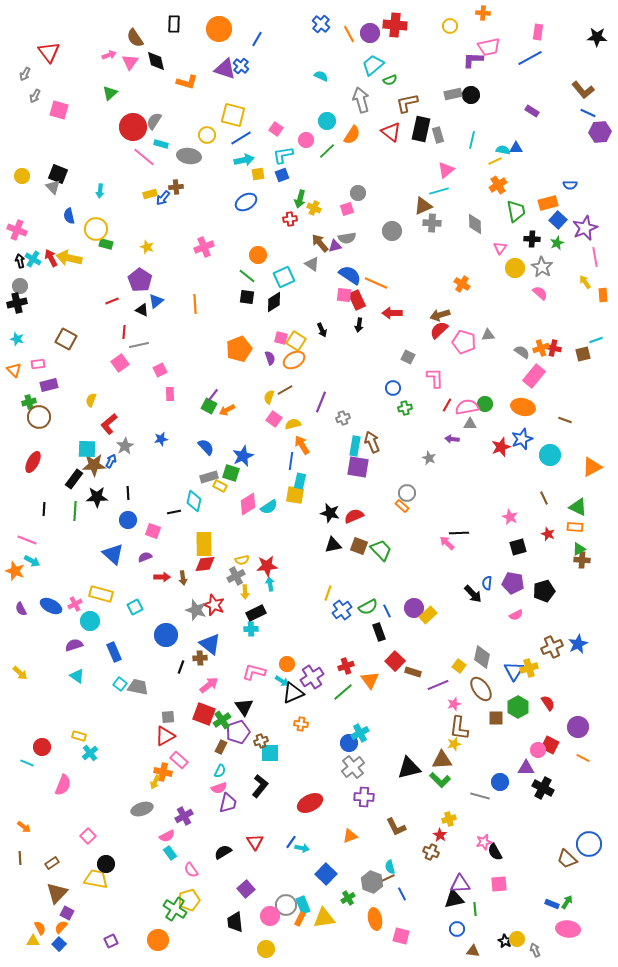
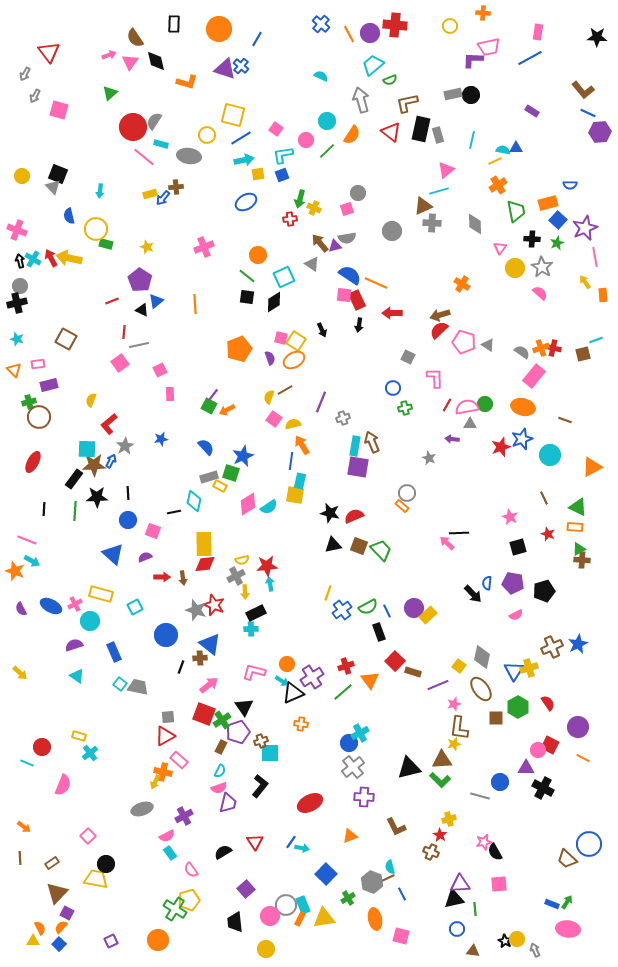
gray triangle at (488, 335): moved 10 px down; rotated 40 degrees clockwise
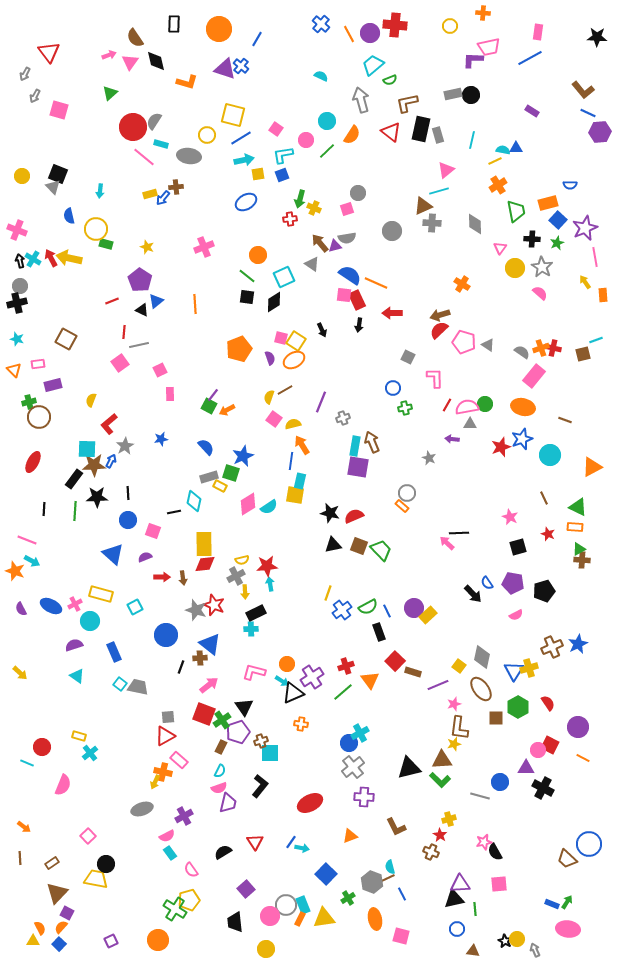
purple rectangle at (49, 385): moved 4 px right
blue semicircle at (487, 583): rotated 40 degrees counterclockwise
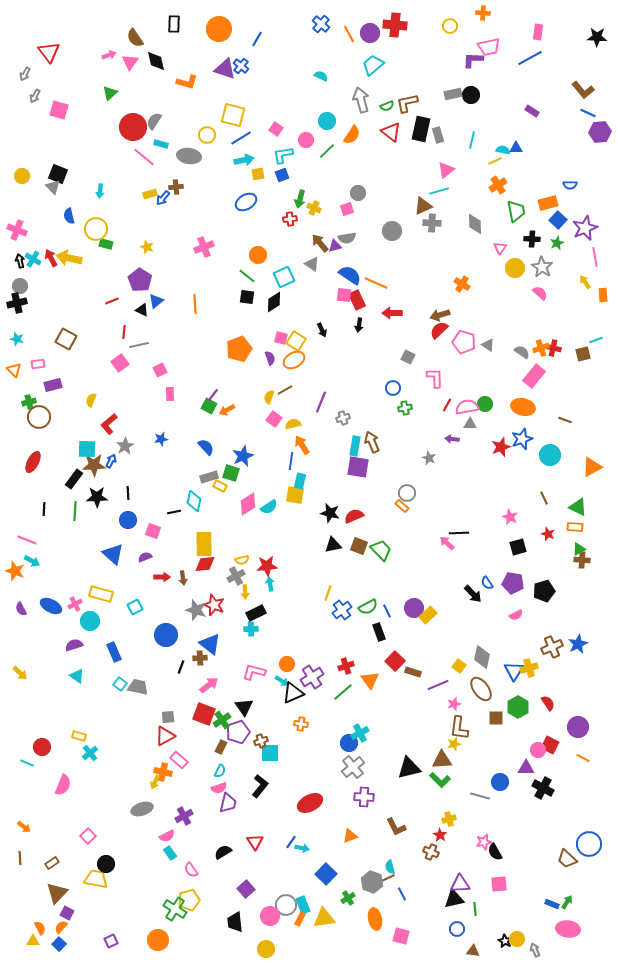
green semicircle at (390, 80): moved 3 px left, 26 px down
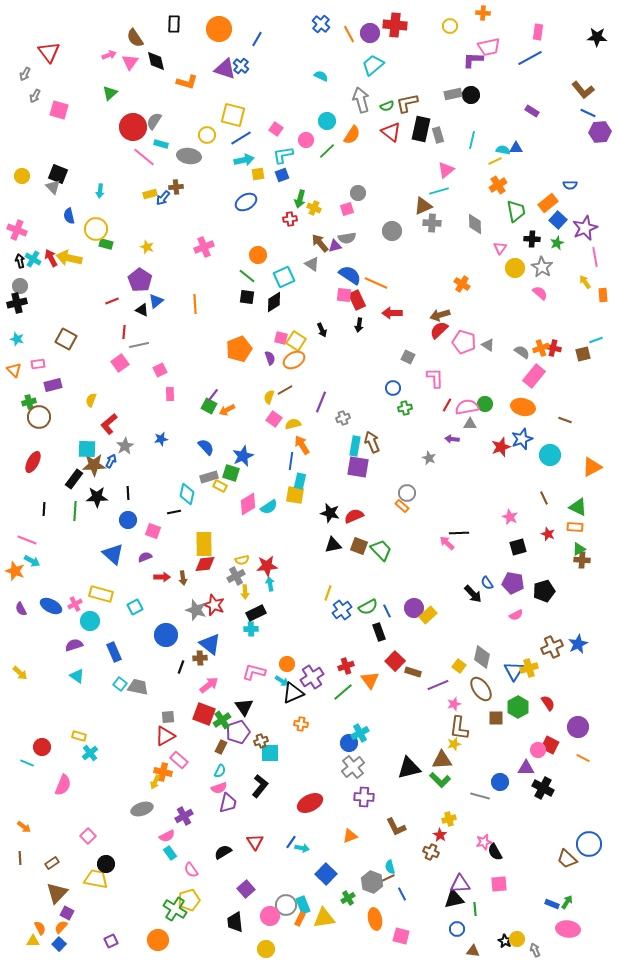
orange rectangle at (548, 203): rotated 24 degrees counterclockwise
cyan diamond at (194, 501): moved 7 px left, 7 px up
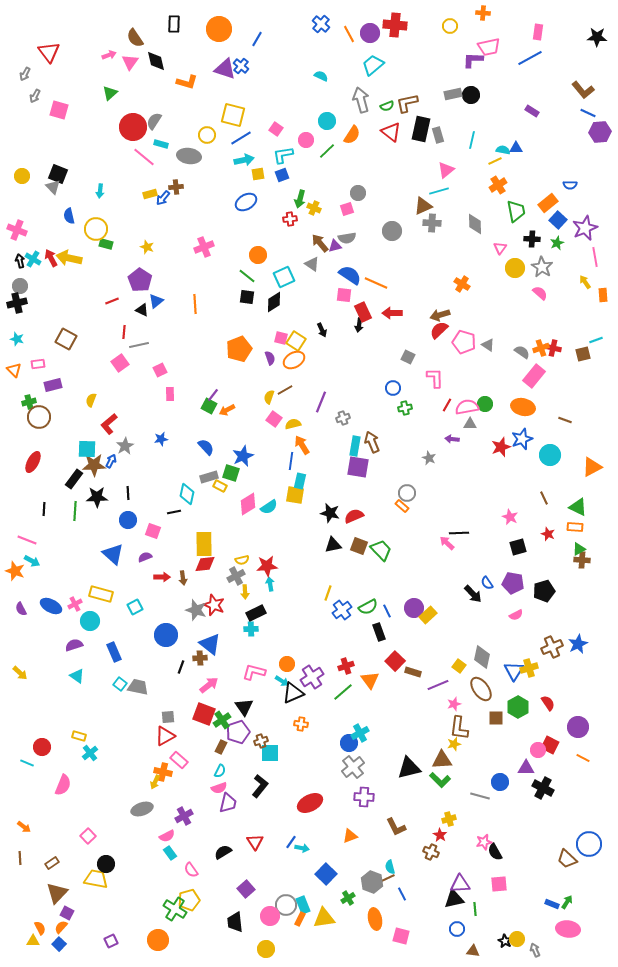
red rectangle at (357, 300): moved 6 px right, 12 px down
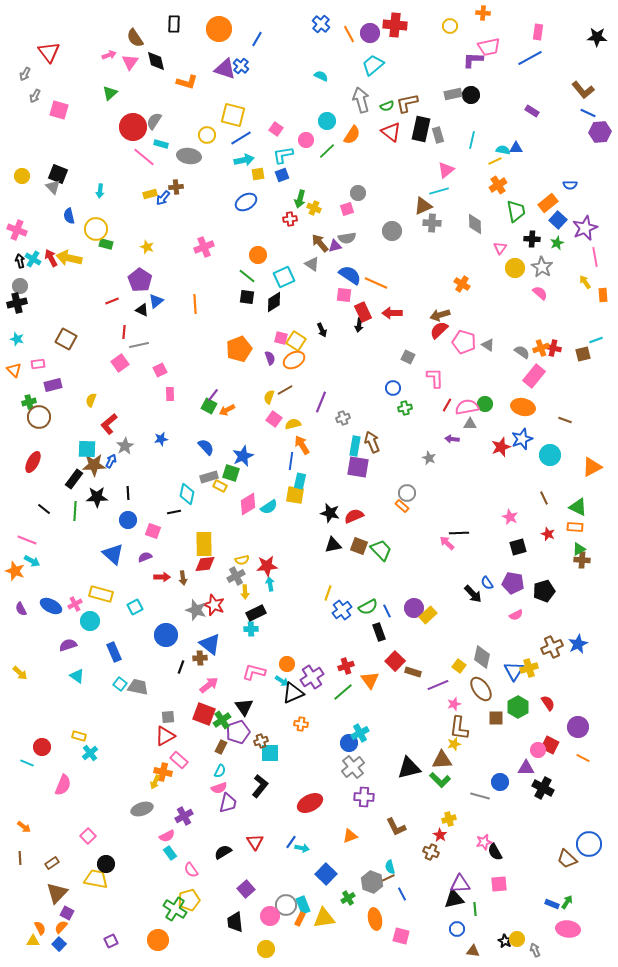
black line at (44, 509): rotated 56 degrees counterclockwise
purple semicircle at (74, 645): moved 6 px left
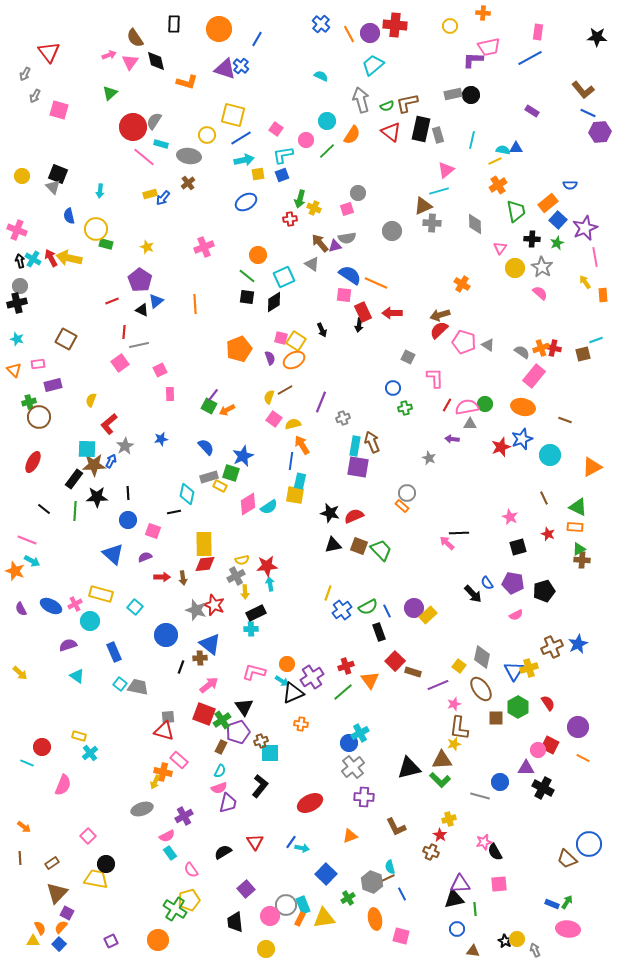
brown cross at (176, 187): moved 12 px right, 4 px up; rotated 32 degrees counterclockwise
cyan square at (135, 607): rotated 21 degrees counterclockwise
red triangle at (165, 736): moved 1 px left, 5 px up; rotated 45 degrees clockwise
